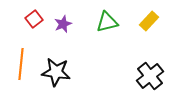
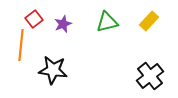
orange line: moved 19 px up
black star: moved 3 px left, 2 px up
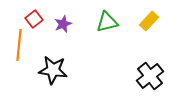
orange line: moved 2 px left
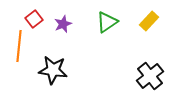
green triangle: rotated 20 degrees counterclockwise
orange line: moved 1 px down
